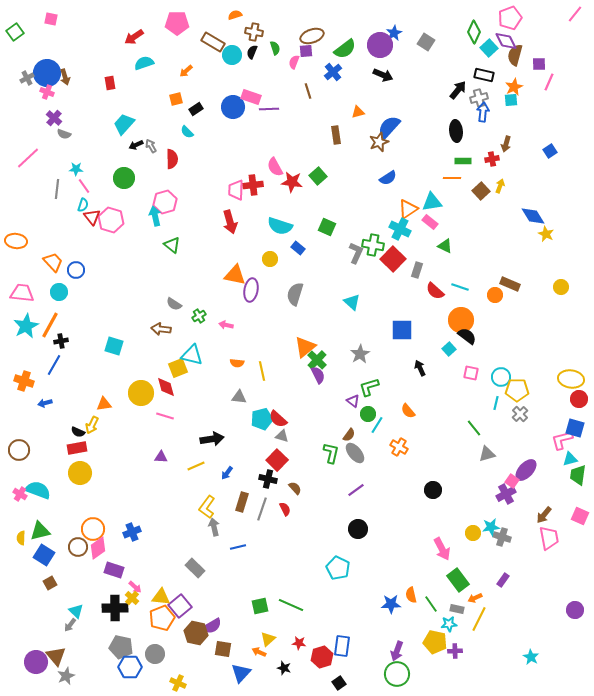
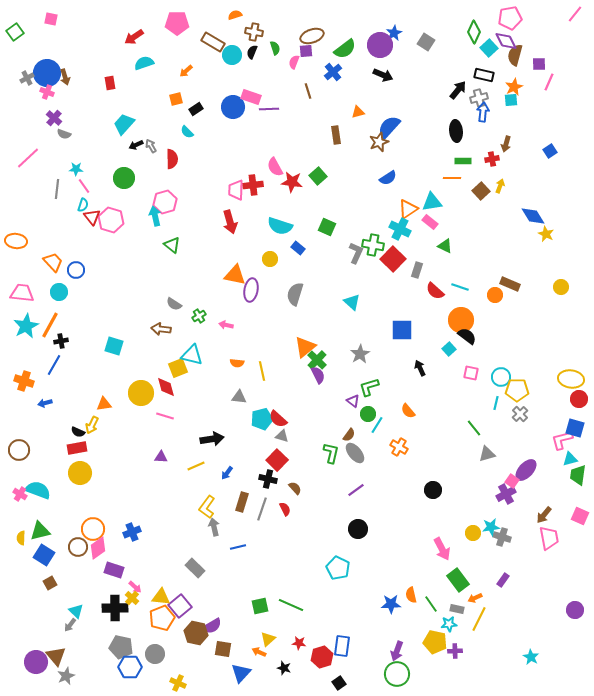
pink pentagon at (510, 18): rotated 10 degrees clockwise
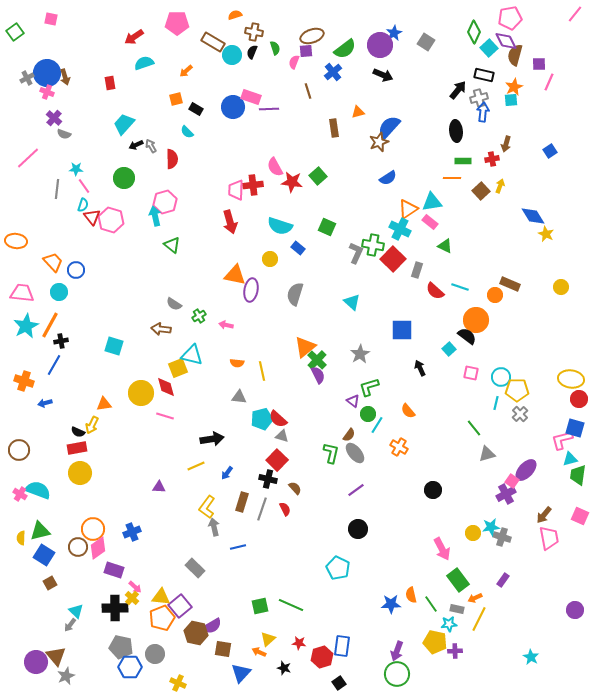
black rectangle at (196, 109): rotated 64 degrees clockwise
brown rectangle at (336, 135): moved 2 px left, 7 px up
orange circle at (461, 320): moved 15 px right
purple triangle at (161, 457): moved 2 px left, 30 px down
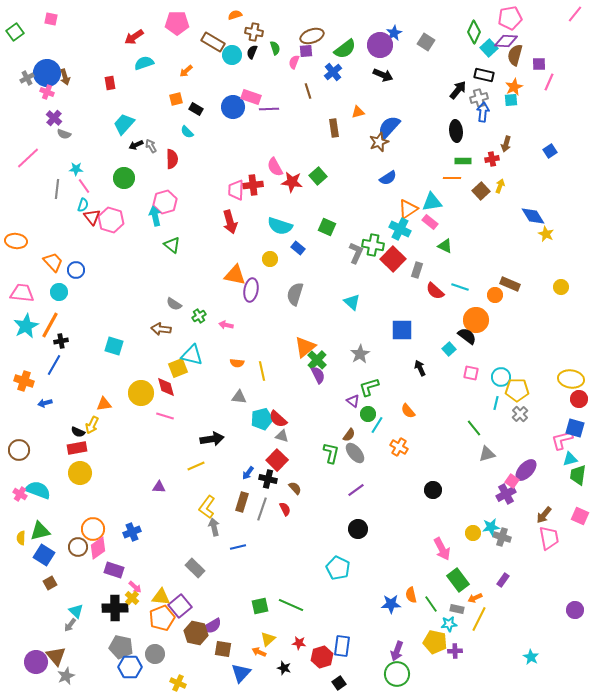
purple diamond at (506, 41): rotated 60 degrees counterclockwise
blue arrow at (227, 473): moved 21 px right
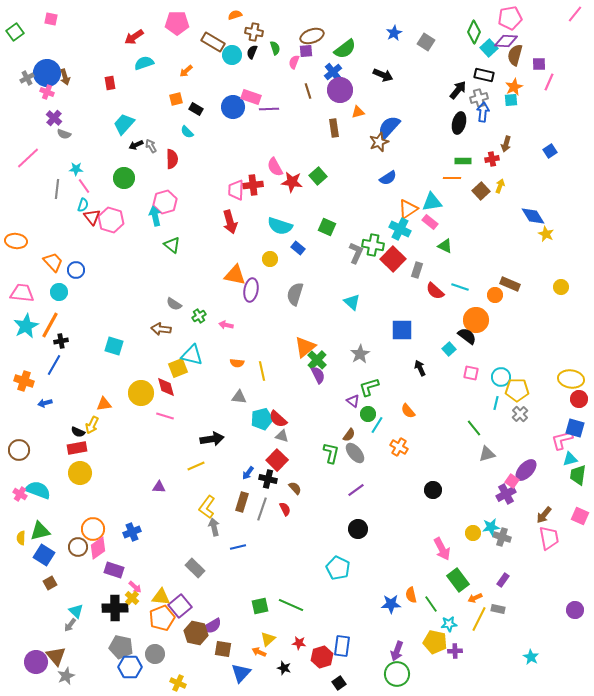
purple circle at (380, 45): moved 40 px left, 45 px down
black ellipse at (456, 131): moved 3 px right, 8 px up; rotated 20 degrees clockwise
gray rectangle at (457, 609): moved 41 px right
